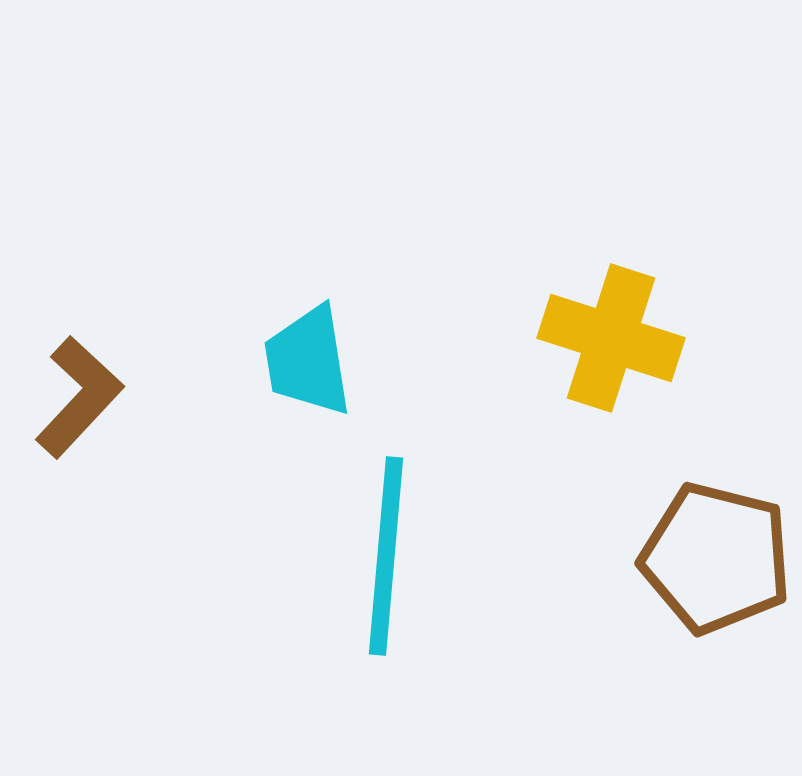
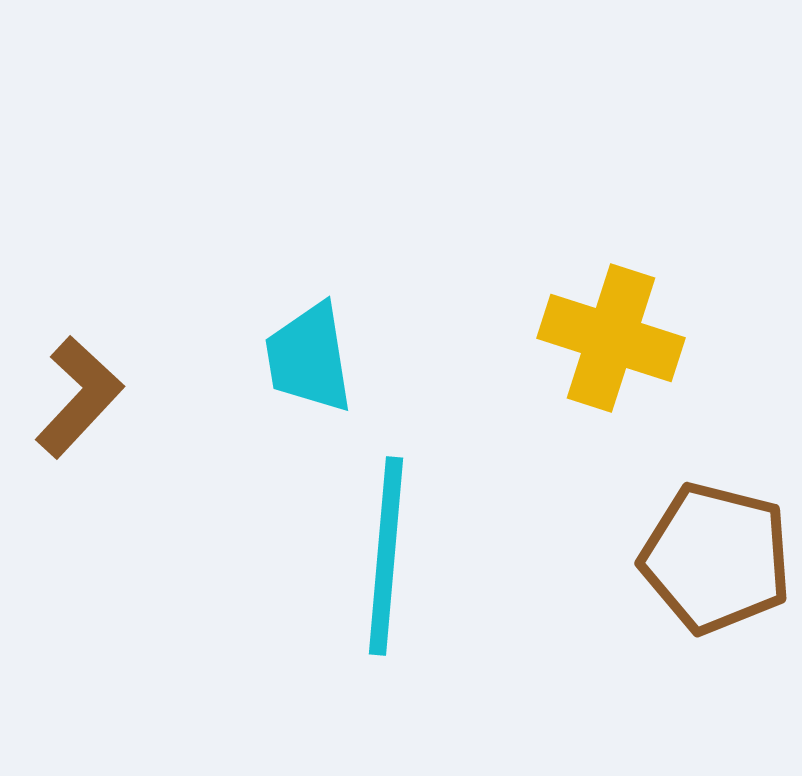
cyan trapezoid: moved 1 px right, 3 px up
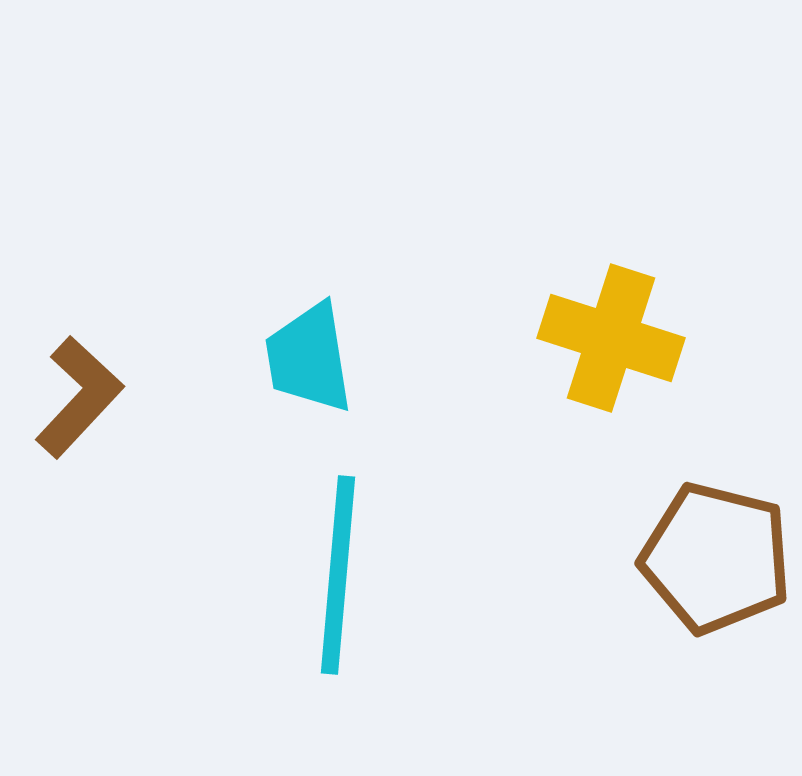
cyan line: moved 48 px left, 19 px down
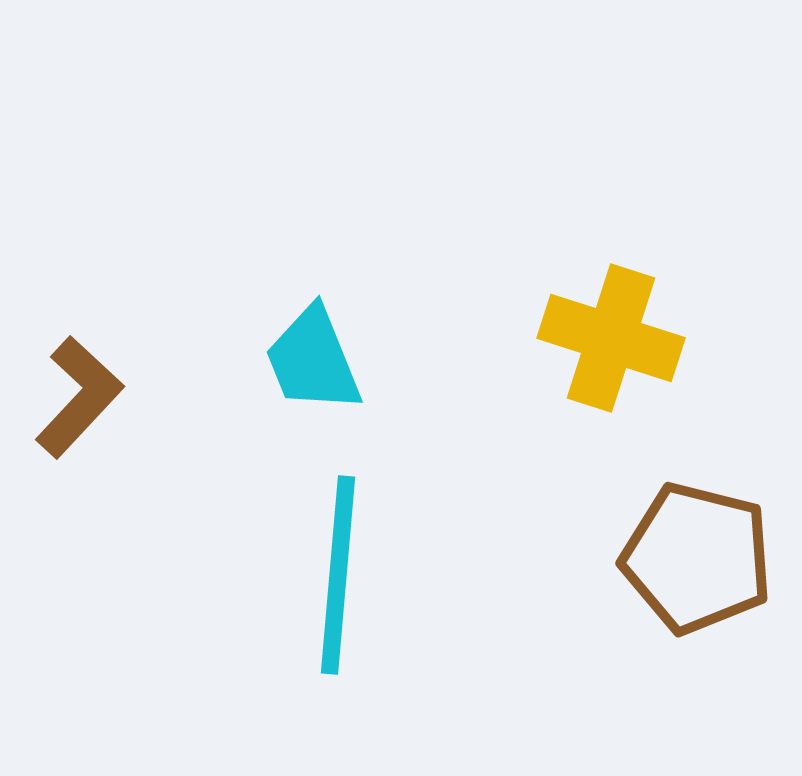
cyan trapezoid: moved 4 px right, 2 px down; rotated 13 degrees counterclockwise
brown pentagon: moved 19 px left
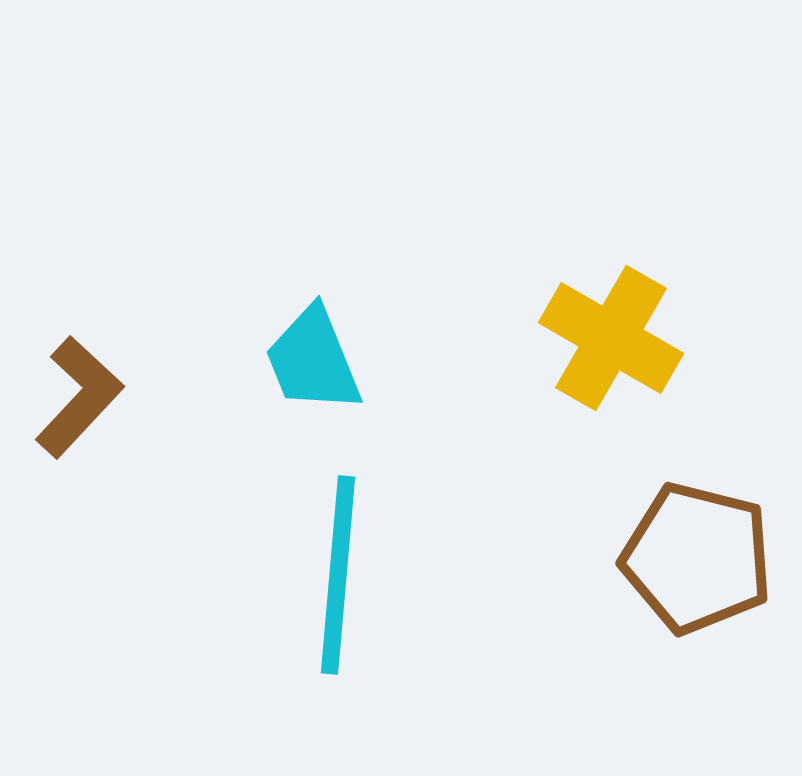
yellow cross: rotated 12 degrees clockwise
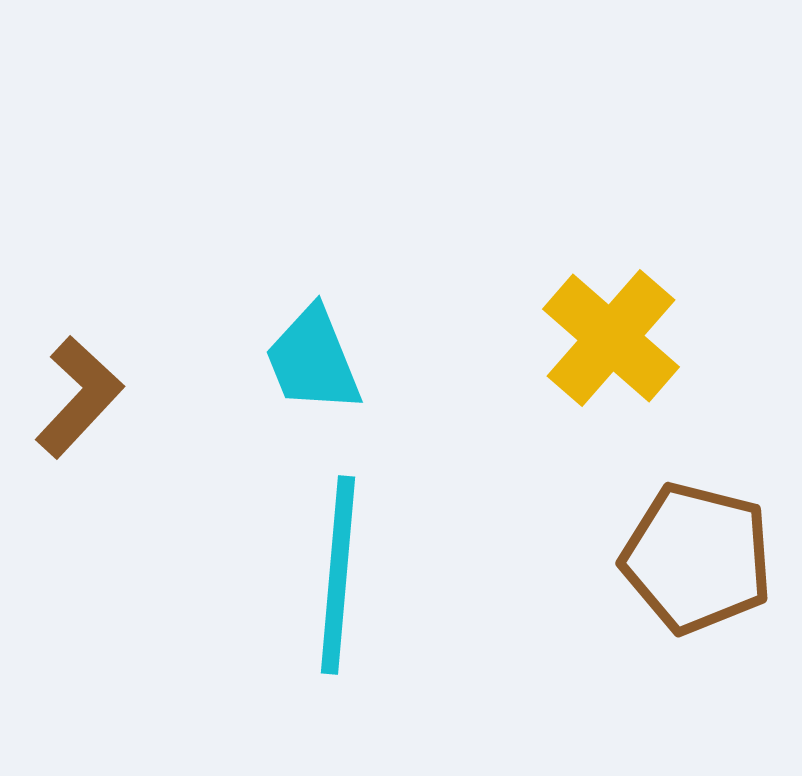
yellow cross: rotated 11 degrees clockwise
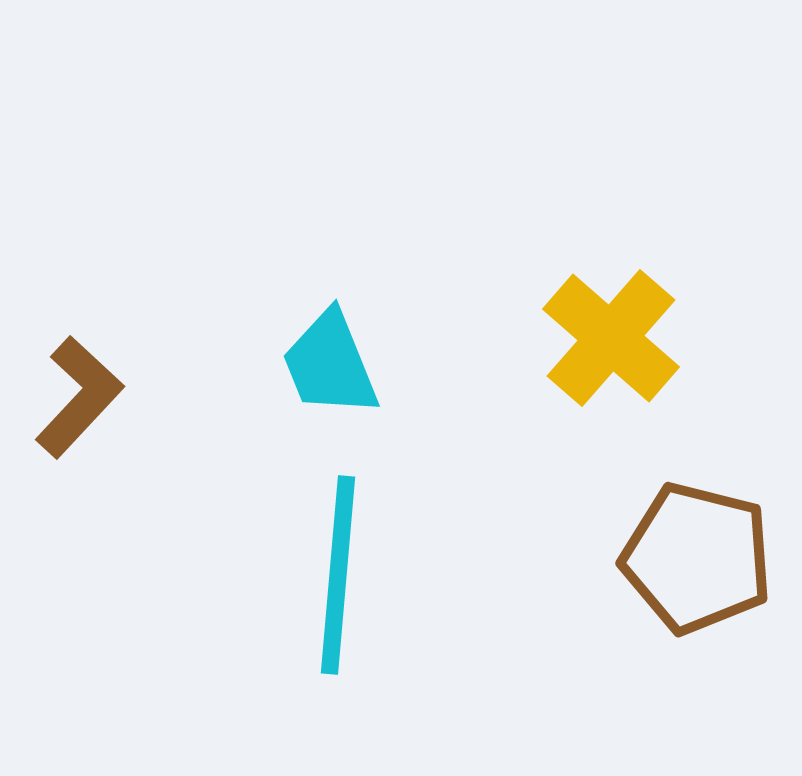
cyan trapezoid: moved 17 px right, 4 px down
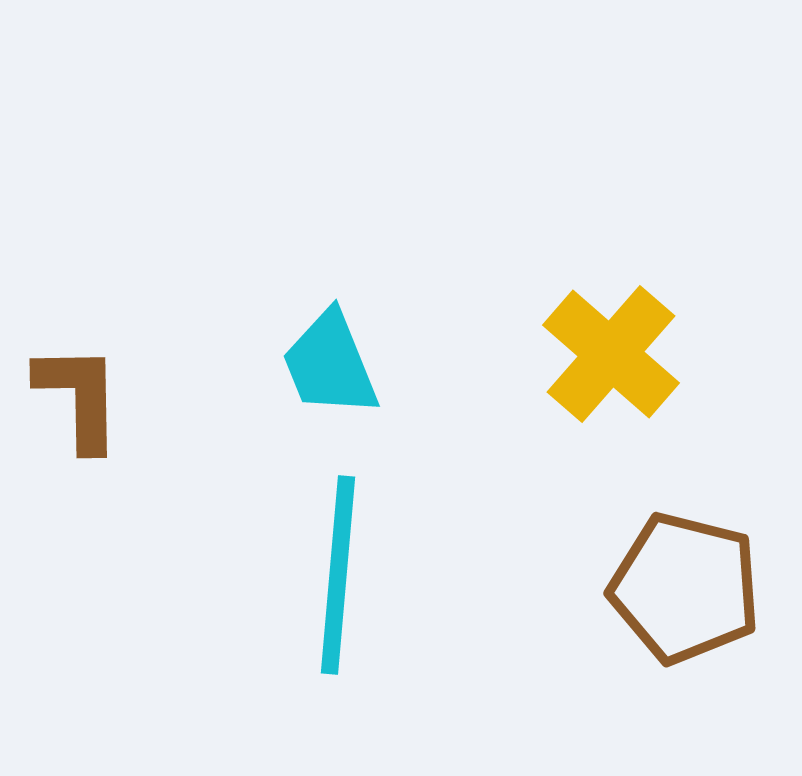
yellow cross: moved 16 px down
brown L-shape: rotated 44 degrees counterclockwise
brown pentagon: moved 12 px left, 30 px down
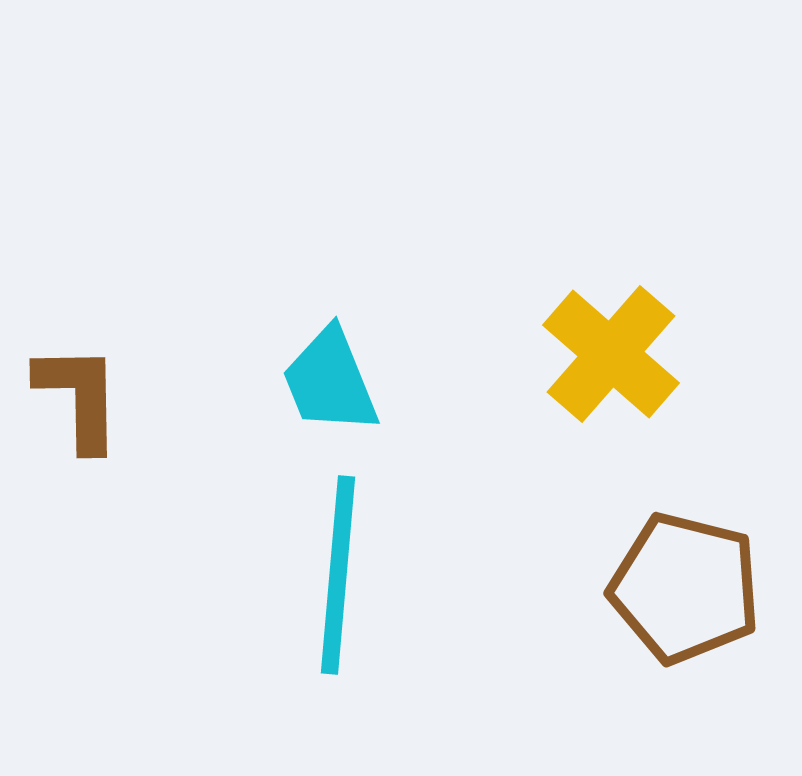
cyan trapezoid: moved 17 px down
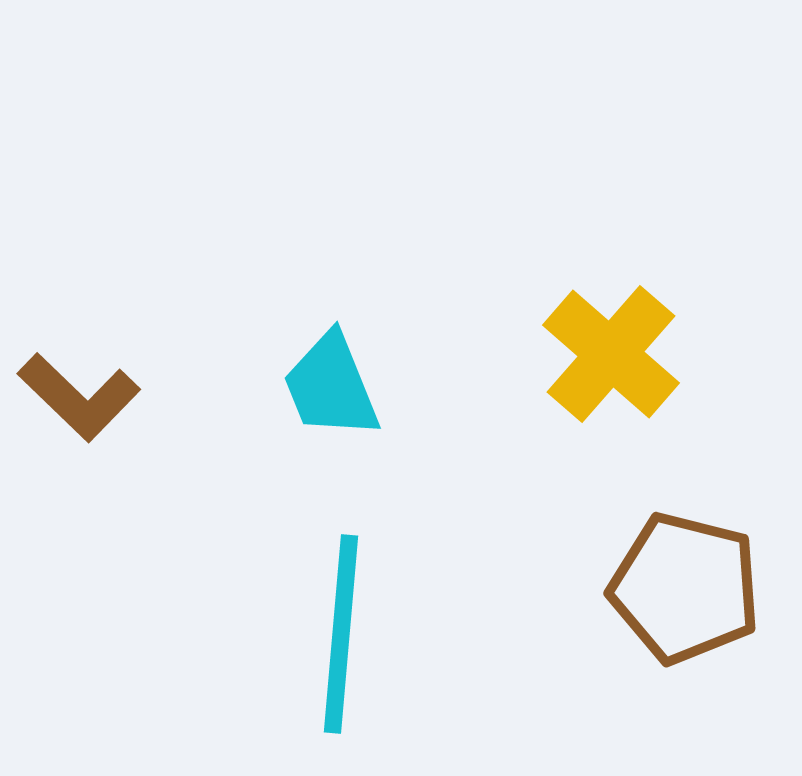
cyan trapezoid: moved 1 px right, 5 px down
brown L-shape: rotated 135 degrees clockwise
cyan line: moved 3 px right, 59 px down
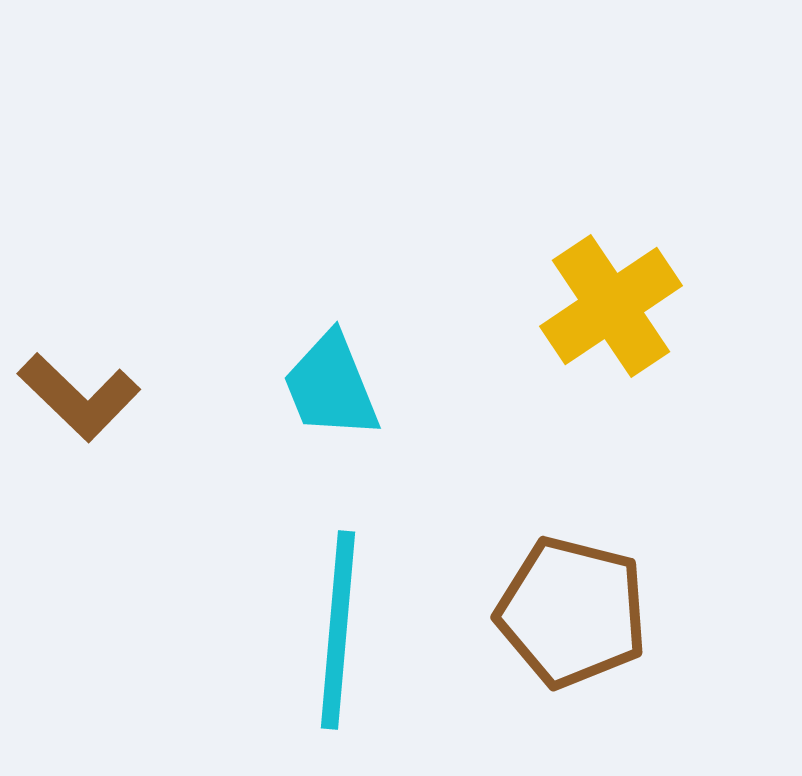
yellow cross: moved 48 px up; rotated 15 degrees clockwise
brown pentagon: moved 113 px left, 24 px down
cyan line: moved 3 px left, 4 px up
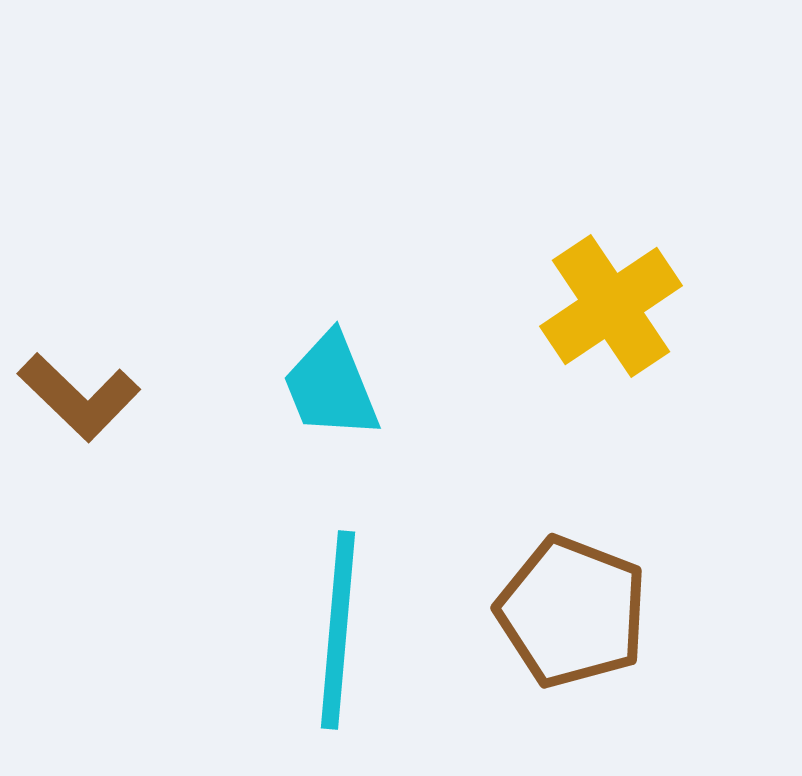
brown pentagon: rotated 7 degrees clockwise
